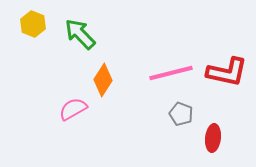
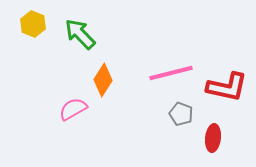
red L-shape: moved 15 px down
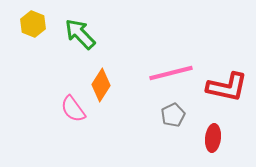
orange diamond: moved 2 px left, 5 px down
pink semicircle: rotated 96 degrees counterclockwise
gray pentagon: moved 8 px left, 1 px down; rotated 25 degrees clockwise
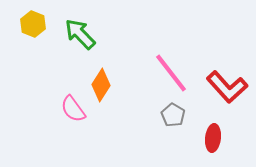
pink line: rotated 66 degrees clockwise
red L-shape: rotated 36 degrees clockwise
gray pentagon: rotated 15 degrees counterclockwise
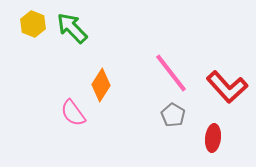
green arrow: moved 8 px left, 6 px up
pink semicircle: moved 4 px down
